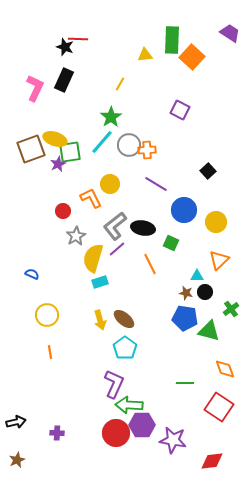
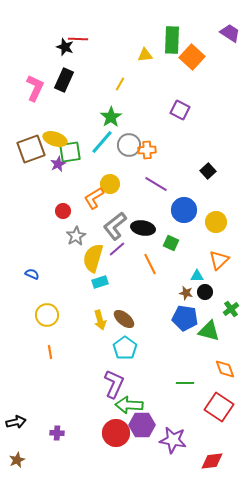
orange L-shape at (91, 198): moved 3 px right; rotated 95 degrees counterclockwise
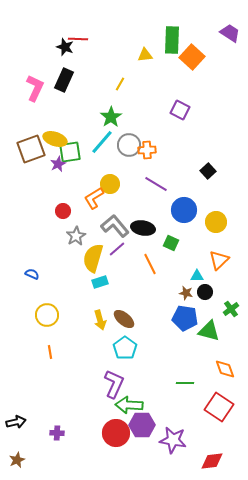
gray L-shape at (115, 226): rotated 88 degrees clockwise
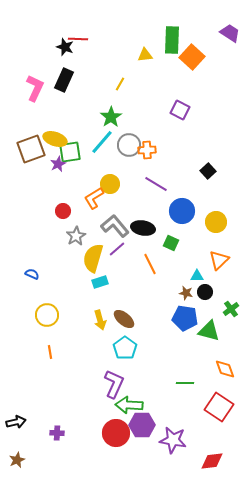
blue circle at (184, 210): moved 2 px left, 1 px down
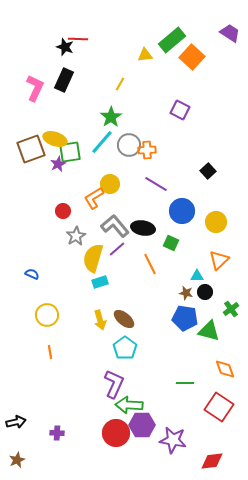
green rectangle at (172, 40): rotated 48 degrees clockwise
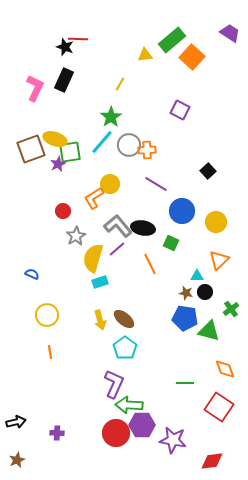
gray L-shape at (115, 226): moved 3 px right
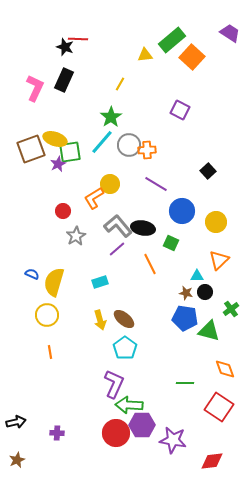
yellow semicircle at (93, 258): moved 39 px left, 24 px down
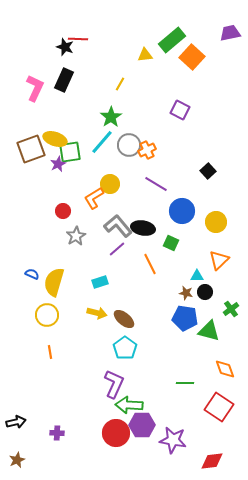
purple trapezoid at (230, 33): rotated 45 degrees counterclockwise
orange cross at (147, 150): rotated 24 degrees counterclockwise
yellow arrow at (100, 320): moved 3 px left, 7 px up; rotated 60 degrees counterclockwise
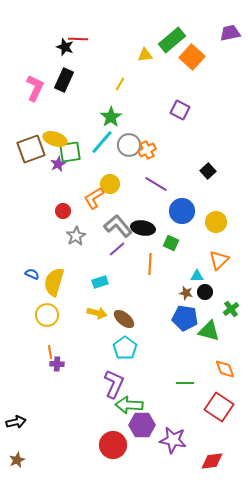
orange line at (150, 264): rotated 30 degrees clockwise
purple cross at (57, 433): moved 69 px up
red circle at (116, 433): moved 3 px left, 12 px down
